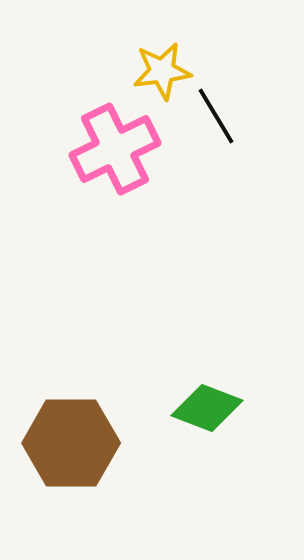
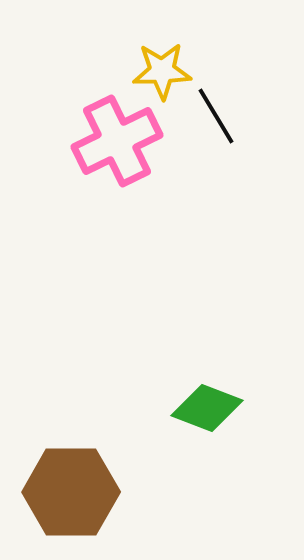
yellow star: rotated 6 degrees clockwise
pink cross: moved 2 px right, 8 px up
brown hexagon: moved 49 px down
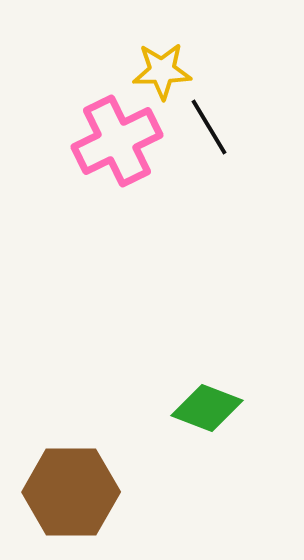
black line: moved 7 px left, 11 px down
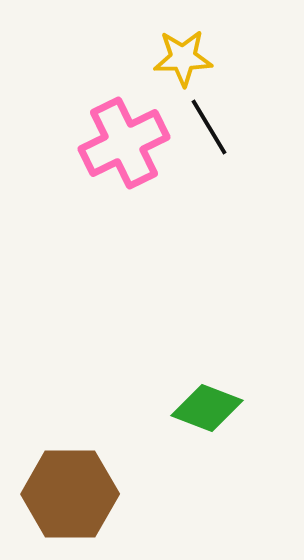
yellow star: moved 21 px right, 13 px up
pink cross: moved 7 px right, 2 px down
brown hexagon: moved 1 px left, 2 px down
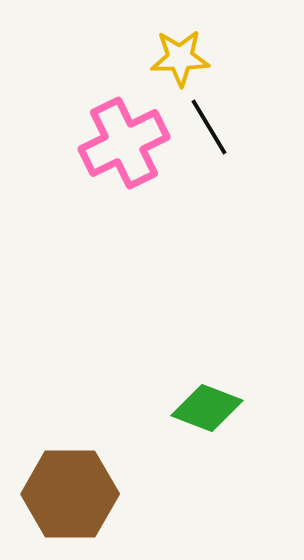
yellow star: moved 3 px left
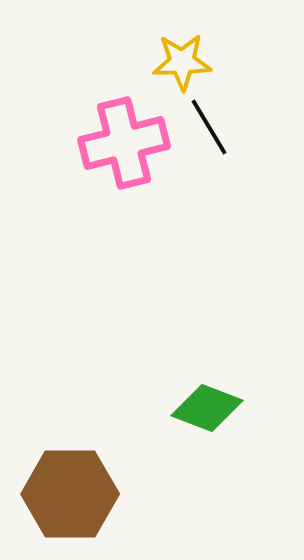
yellow star: moved 2 px right, 4 px down
pink cross: rotated 12 degrees clockwise
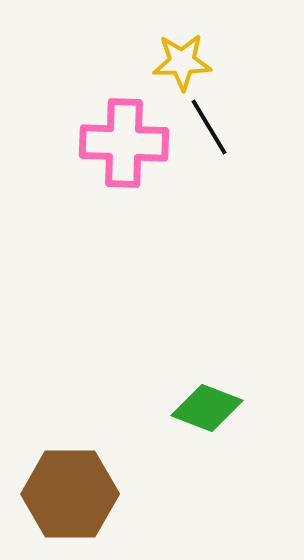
pink cross: rotated 16 degrees clockwise
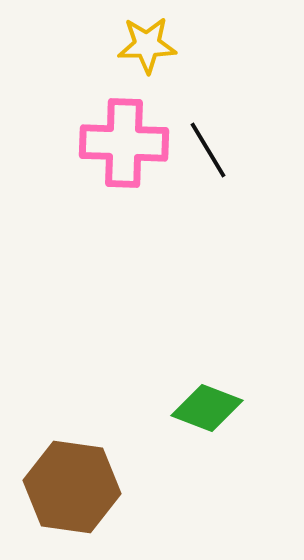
yellow star: moved 35 px left, 17 px up
black line: moved 1 px left, 23 px down
brown hexagon: moved 2 px right, 7 px up; rotated 8 degrees clockwise
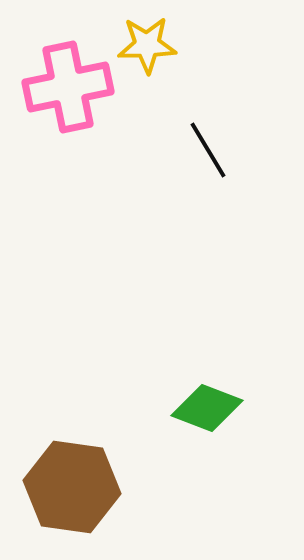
pink cross: moved 56 px left, 56 px up; rotated 14 degrees counterclockwise
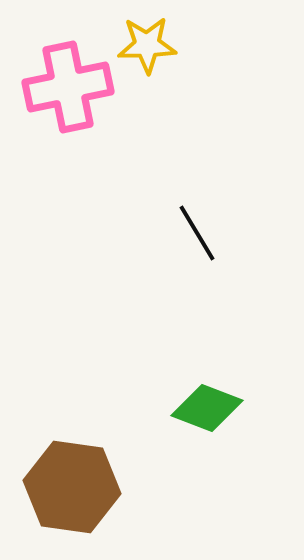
black line: moved 11 px left, 83 px down
